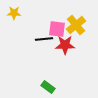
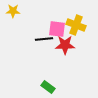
yellow star: moved 1 px left, 2 px up
yellow cross: rotated 30 degrees counterclockwise
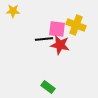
red star: moved 5 px left; rotated 12 degrees clockwise
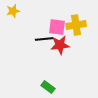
yellow star: rotated 16 degrees counterclockwise
yellow cross: rotated 30 degrees counterclockwise
pink square: moved 2 px up
red star: rotated 18 degrees counterclockwise
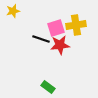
pink square: moved 1 px left, 1 px down; rotated 24 degrees counterclockwise
black line: moved 3 px left; rotated 24 degrees clockwise
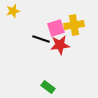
yellow cross: moved 2 px left
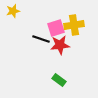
green rectangle: moved 11 px right, 7 px up
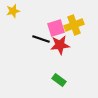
yellow cross: rotated 12 degrees counterclockwise
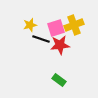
yellow star: moved 17 px right, 14 px down
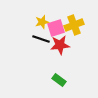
yellow star: moved 12 px right, 3 px up
